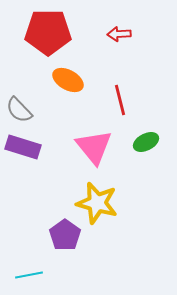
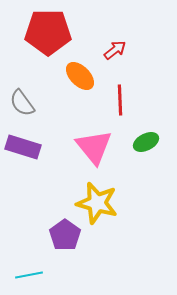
red arrow: moved 4 px left, 16 px down; rotated 145 degrees clockwise
orange ellipse: moved 12 px right, 4 px up; rotated 16 degrees clockwise
red line: rotated 12 degrees clockwise
gray semicircle: moved 3 px right, 7 px up; rotated 8 degrees clockwise
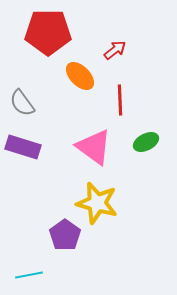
pink triangle: rotated 15 degrees counterclockwise
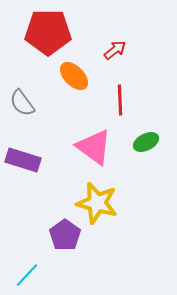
orange ellipse: moved 6 px left
purple rectangle: moved 13 px down
cyan line: moved 2 px left; rotated 36 degrees counterclockwise
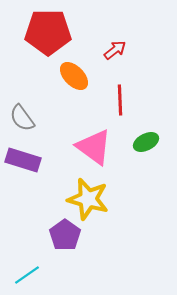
gray semicircle: moved 15 px down
yellow star: moved 9 px left, 4 px up
cyan line: rotated 12 degrees clockwise
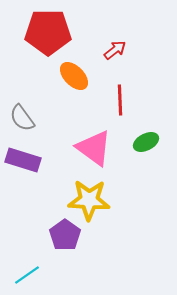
pink triangle: moved 1 px down
yellow star: moved 1 px right, 1 px down; rotated 12 degrees counterclockwise
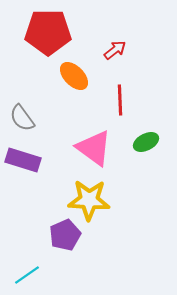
purple pentagon: rotated 12 degrees clockwise
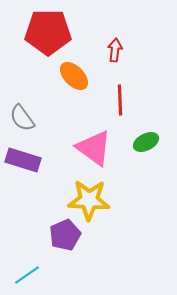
red arrow: rotated 45 degrees counterclockwise
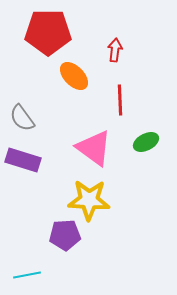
purple pentagon: rotated 20 degrees clockwise
cyan line: rotated 24 degrees clockwise
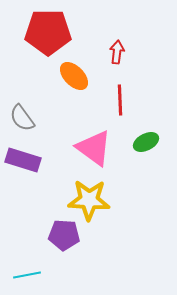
red arrow: moved 2 px right, 2 px down
purple pentagon: moved 1 px left; rotated 8 degrees clockwise
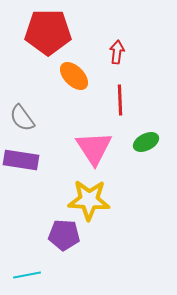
pink triangle: rotated 21 degrees clockwise
purple rectangle: moved 2 px left; rotated 8 degrees counterclockwise
